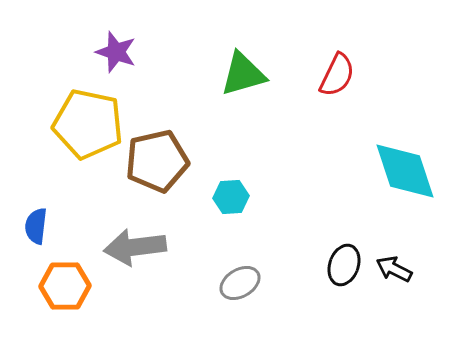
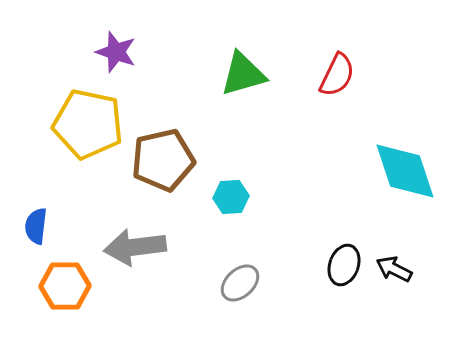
brown pentagon: moved 6 px right, 1 px up
gray ellipse: rotated 12 degrees counterclockwise
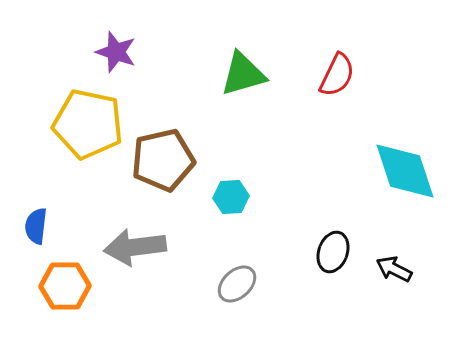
black ellipse: moved 11 px left, 13 px up
gray ellipse: moved 3 px left, 1 px down
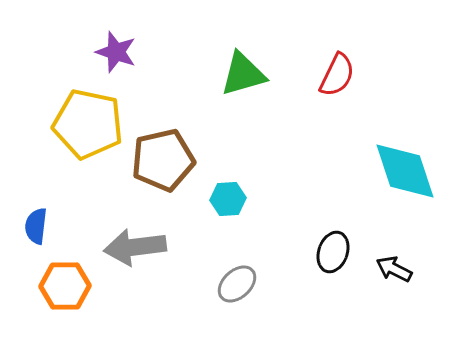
cyan hexagon: moved 3 px left, 2 px down
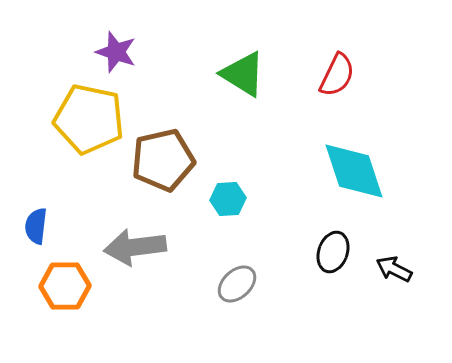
green triangle: rotated 48 degrees clockwise
yellow pentagon: moved 1 px right, 5 px up
cyan diamond: moved 51 px left
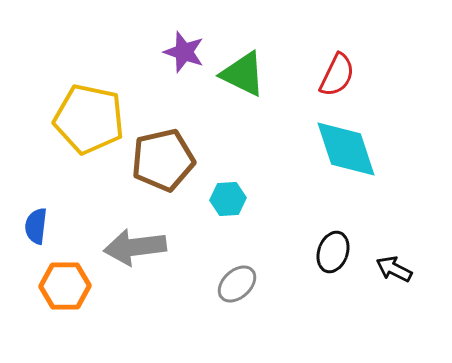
purple star: moved 68 px right
green triangle: rotated 6 degrees counterclockwise
cyan diamond: moved 8 px left, 22 px up
